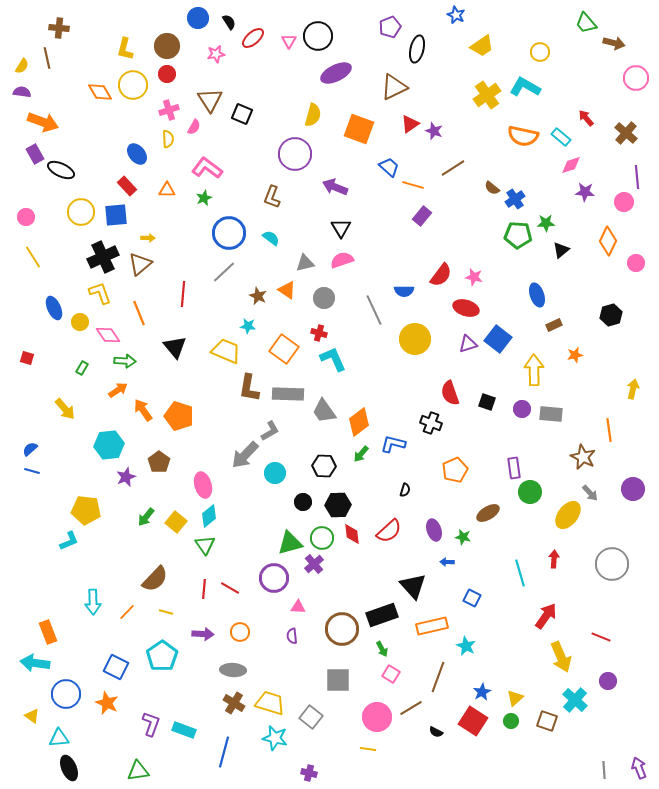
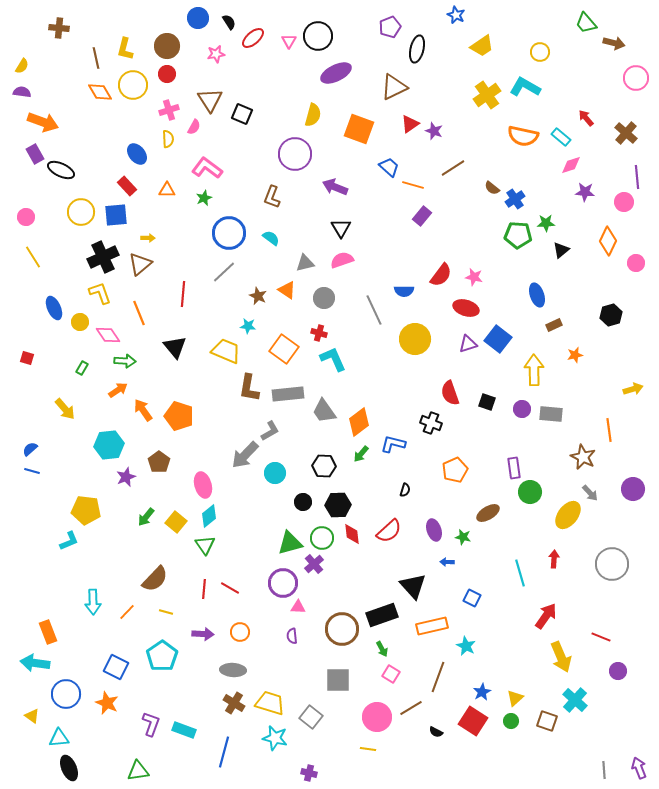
brown line at (47, 58): moved 49 px right
yellow arrow at (633, 389): rotated 60 degrees clockwise
gray rectangle at (288, 394): rotated 8 degrees counterclockwise
purple circle at (274, 578): moved 9 px right, 5 px down
purple circle at (608, 681): moved 10 px right, 10 px up
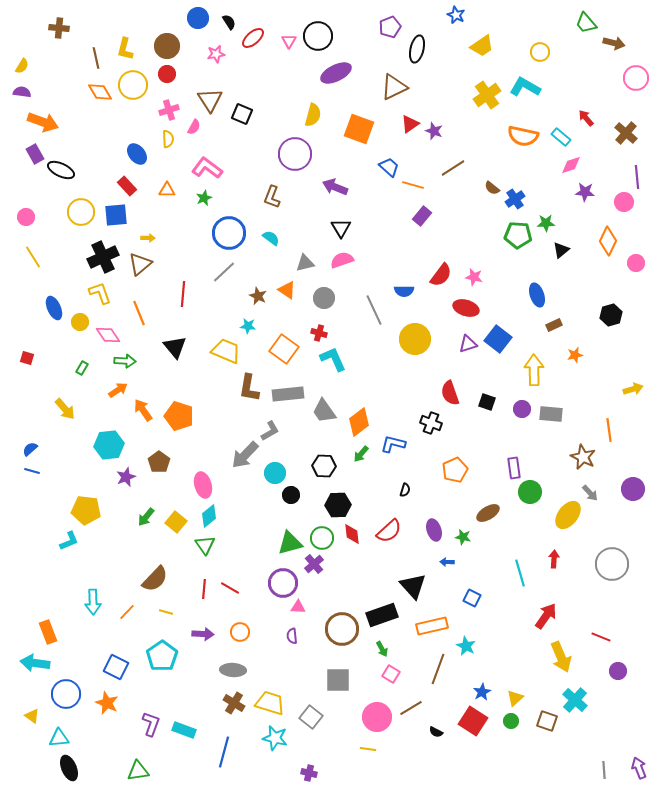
black circle at (303, 502): moved 12 px left, 7 px up
brown line at (438, 677): moved 8 px up
